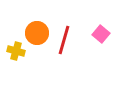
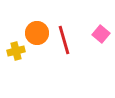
red line: rotated 32 degrees counterclockwise
yellow cross: rotated 30 degrees counterclockwise
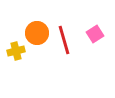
pink square: moved 6 px left; rotated 18 degrees clockwise
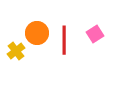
red line: rotated 16 degrees clockwise
yellow cross: rotated 24 degrees counterclockwise
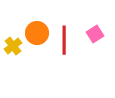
yellow cross: moved 3 px left, 5 px up
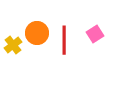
yellow cross: moved 1 px up
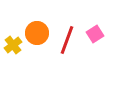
red line: moved 3 px right; rotated 20 degrees clockwise
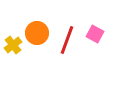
pink square: rotated 30 degrees counterclockwise
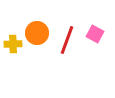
yellow cross: moved 1 px up; rotated 36 degrees clockwise
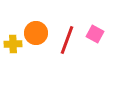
orange circle: moved 1 px left
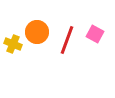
orange circle: moved 1 px right, 1 px up
yellow cross: rotated 24 degrees clockwise
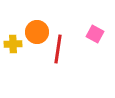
red line: moved 9 px left, 9 px down; rotated 12 degrees counterclockwise
yellow cross: rotated 24 degrees counterclockwise
